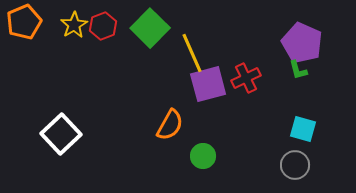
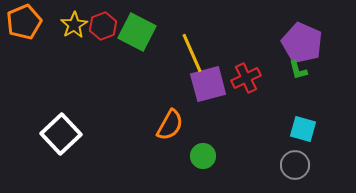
green square: moved 13 px left, 4 px down; rotated 18 degrees counterclockwise
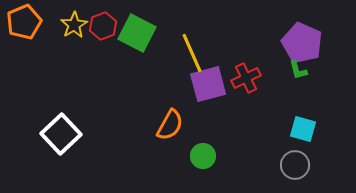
green square: moved 1 px down
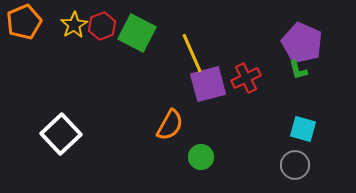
red hexagon: moved 1 px left
green circle: moved 2 px left, 1 px down
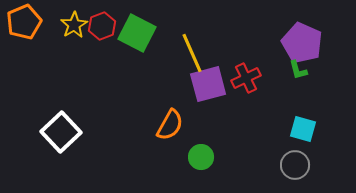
white square: moved 2 px up
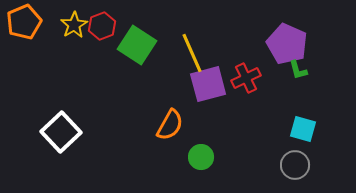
green square: moved 12 px down; rotated 6 degrees clockwise
purple pentagon: moved 15 px left, 1 px down
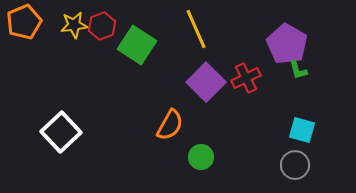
yellow star: rotated 24 degrees clockwise
purple pentagon: rotated 6 degrees clockwise
yellow line: moved 4 px right, 24 px up
purple square: moved 2 px left, 2 px up; rotated 30 degrees counterclockwise
cyan square: moved 1 px left, 1 px down
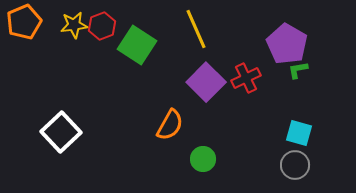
green L-shape: rotated 95 degrees clockwise
cyan square: moved 3 px left, 3 px down
green circle: moved 2 px right, 2 px down
